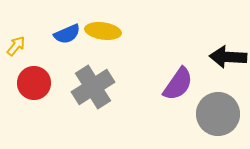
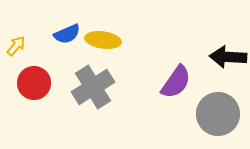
yellow ellipse: moved 9 px down
purple semicircle: moved 2 px left, 2 px up
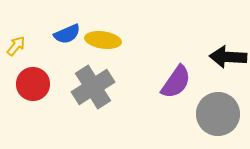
red circle: moved 1 px left, 1 px down
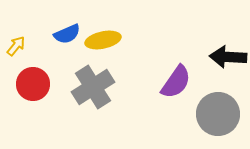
yellow ellipse: rotated 20 degrees counterclockwise
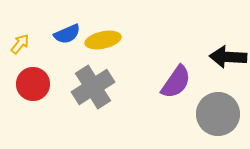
yellow arrow: moved 4 px right, 2 px up
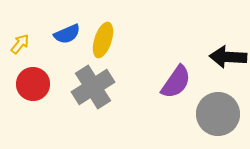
yellow ellipse: rotated 60 degrees counterclockwise
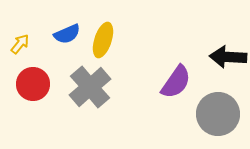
gray cross: moved 3 px left; rotated 9 degrees counterclockwise
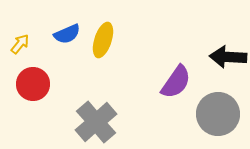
gray cross: moved 6 px right, 35 px down
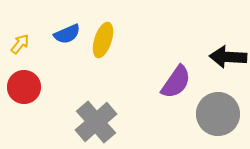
red circle: moved 9 px left, 3 px down
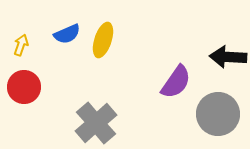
yellow arrow: moved 1 px right, 1 px down; rotated 20 degrees counterclockwise
gray cross: moved 1 px down
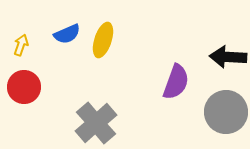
purple semicircle: rotated 15 degrees counterclockwise
gray circle: moved 8 px right, 2 px up
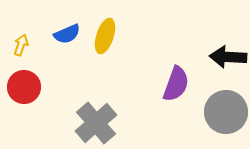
yellow ellipse: moved 2 px right, 4 px up
purple semicircle: moved 2 px down
